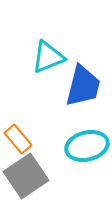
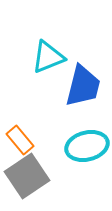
orange rectangle: moved 2 px right, 1 px down
gray square: moved 1 px right
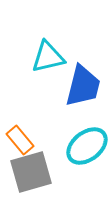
cyan triangle: rotated 9 degrees clockwise
cyan ellipse: rotated 24 degrees counterclockwise
gray square: moved 4 px right, 4 px up; rotated 18 degrees clockwise
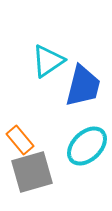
cyan triangle: moved 4 px down; rotated 21 degrees counterclockwise
cyan ellipse: rotated 6 degrees counterclockwise
gray square: moved 1 px right
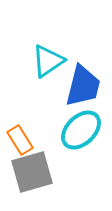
orange rectangle: rotated 8 degrees clockwise
cyan ellipse: moved 6 px left, 16 px up
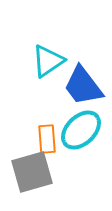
blue trapezoid: rotated 129 degrees clockwise
orange rectangle: moved 27 px right, 1 px up; rotated 28 degrees clockwise
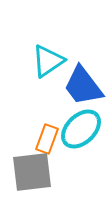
cyan ellipse: moved 1 px up
orange rectangle: rotated 24 degrees clockwise
gray square: rotated 9 degrees clockwise
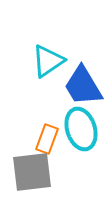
blue trapezoid: rotated 6 degrees clockwise
cyan ellipse: rotated 63 degrees counterclockwise
